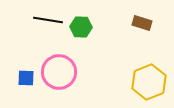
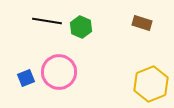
black line: moved 1 px left, 1 px down
green hexagon: rotated 20 degrees clockwise
blue square: rotated 24 degrees counterclockwise
yellow hexagon: moved 2 px right, 2 px down
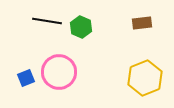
brown rectangle: rotated 24 degrees counterclockwise
yellow hexagon: moved 6 px left, 6 px up
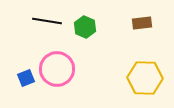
green hexagon: moved 4 px right
pink circle: moved 2 px left, 3 px up
yellow hexagon: rotated 24 degrees clockwise
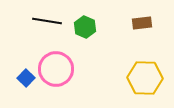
pink circle: moved 1 px left
blue square: rotated 24 degrees counterclockwise
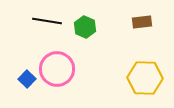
brown rectangle: moved 1 px up
pink circle: moved 1 px right
blue square: moved 1 px right, 1 px down
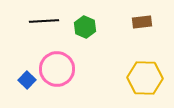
black line: moved 3 px left; rotated 12 degrees counterclockwise
blue square: moved 1 px down
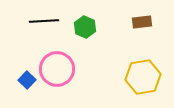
yellow hexagon: moved 2 px left, 1 px up; rotated 12 degrees counterclockwise
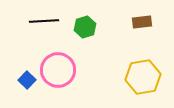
green hexagon: rotated 20 degrees clockwise
pink circle: moved 1 px right, 1 px down
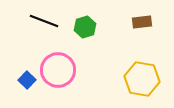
black line: rotated 24 degrees clockwise
yellow hexagon: moved 1 px left, 2 px down; rotated 20 degrees clockwise
